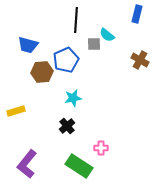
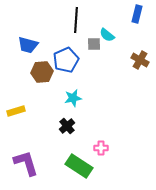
purple L-shape: moved 1 px left, 1 px up; rotated 124 degrees clockwise
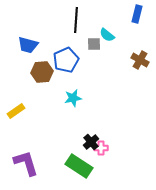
yellow rectangle: rotated 18 degrees counterclockwise
black cross: moved 24 px right, 16 px down
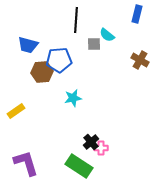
blue pentagon: moved 7 px left; rotated 20 degrees clockwise
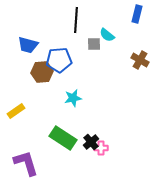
green rectangle: moved 16 px left, 28 px up
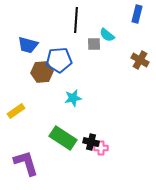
black cross: rotated 35 degrees counterclockwise
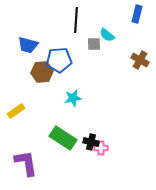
purple L-shape: rotated 8 degrees clockwise
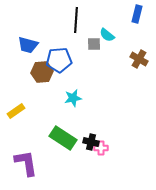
brown cross: moved 1 px left, 1 px up
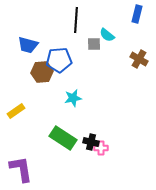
purple L-shape: moved 5 px left, 6 px down
